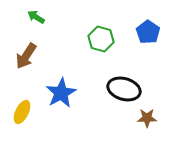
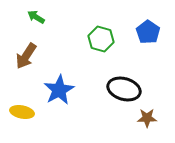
blue star: moved 2 px left, 3 px up
yellow ellipse: rotated 75 degrees clockwise
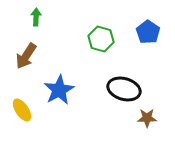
green arrow: rotated 60 degrees clockwise
yellow ellipse: moved 2 px up; rotated 45 degrees clockwise
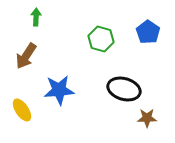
blue star: rotated 24 degrees clockwise
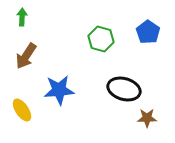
green arrow: moved 14 px left
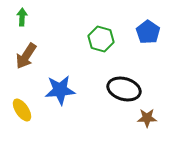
blue star: moved 1 px right
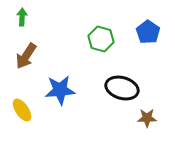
black ellipse: moved 2 px left, 1 px up
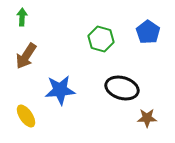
yellow ellipse: moved 4 px right, 6 px down
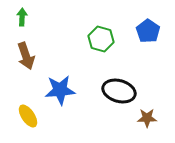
blue pentagon: moved 1 px up
brown arrow: rotated 52 degrees counterclockwise
black ellipse: moved 3 px left, 3 px down
yellow ellipse: moved 2 px right
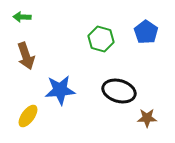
green arrow: rotated 90 degrees counterclockwise
blue pentagon: moved 2 px left, 1 px down
yellow ellipse: rotated 70 degrees clockwise
